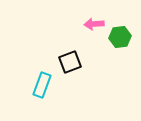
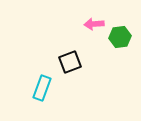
cyan rectangle: moved 3 px down
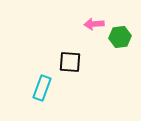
black square: rotated 25 degrees clockwise
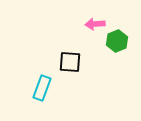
pink arrow: moved 1 px right
green hexagon: moved 3 px left, 4 px down; rotated 15 degrees counterclockwise
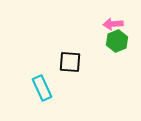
pink arrow: moved 18 px right
cyan rectangle: rotated 45 degrees counterclockwise
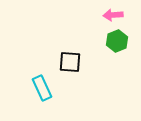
pink arrow: moved 9 px up
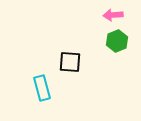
cyan rectangle: rotated 10 degrees clockwise
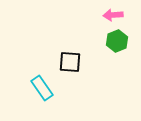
cyan rectangle: rotated 20 degrees counterclockwise
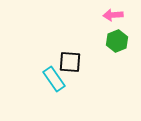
cyan rectangle: moved 12 px right, 9 px up
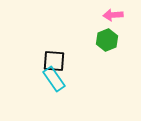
green hexagon: moved 10 px left, 1 px up
black square: moved 16 px left, 1 px up
